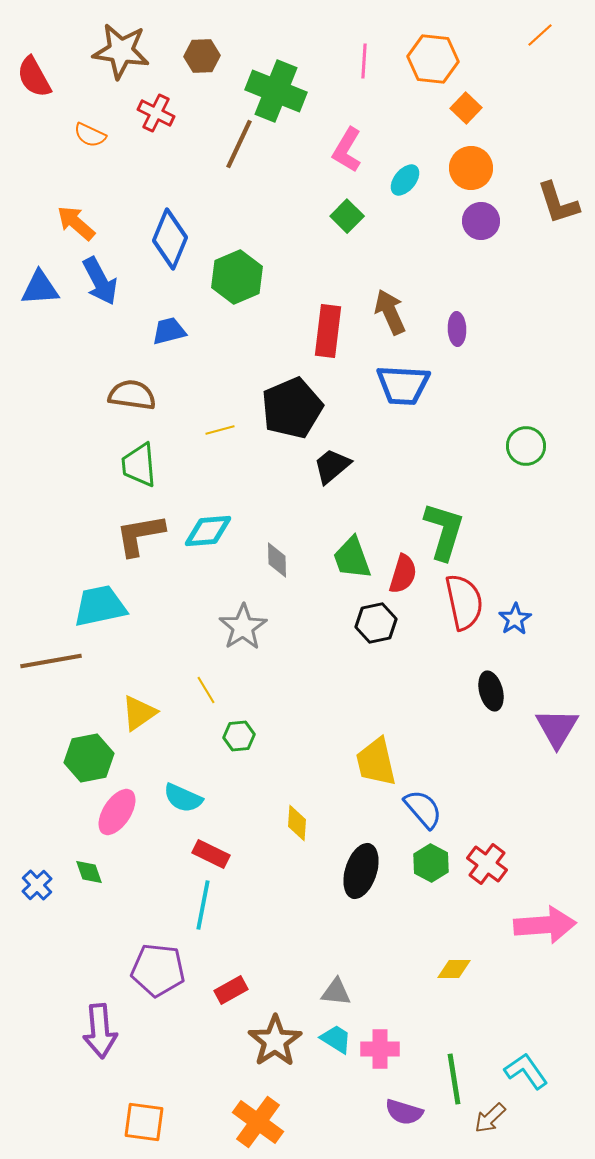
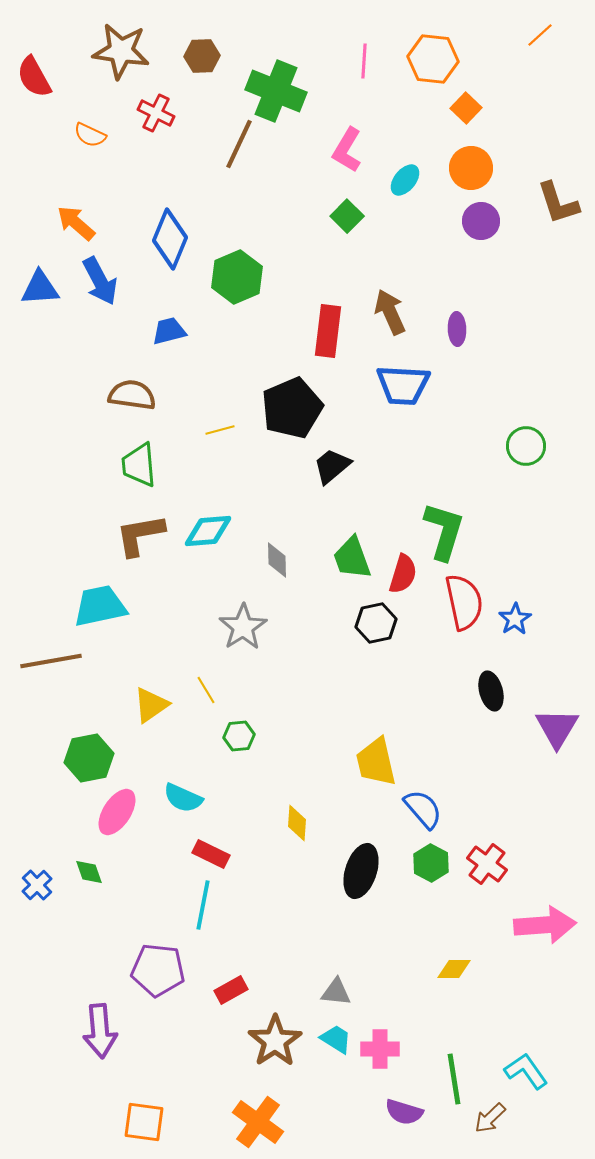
yellow triangle at (139, 713): moved 12 px right, 8 px up
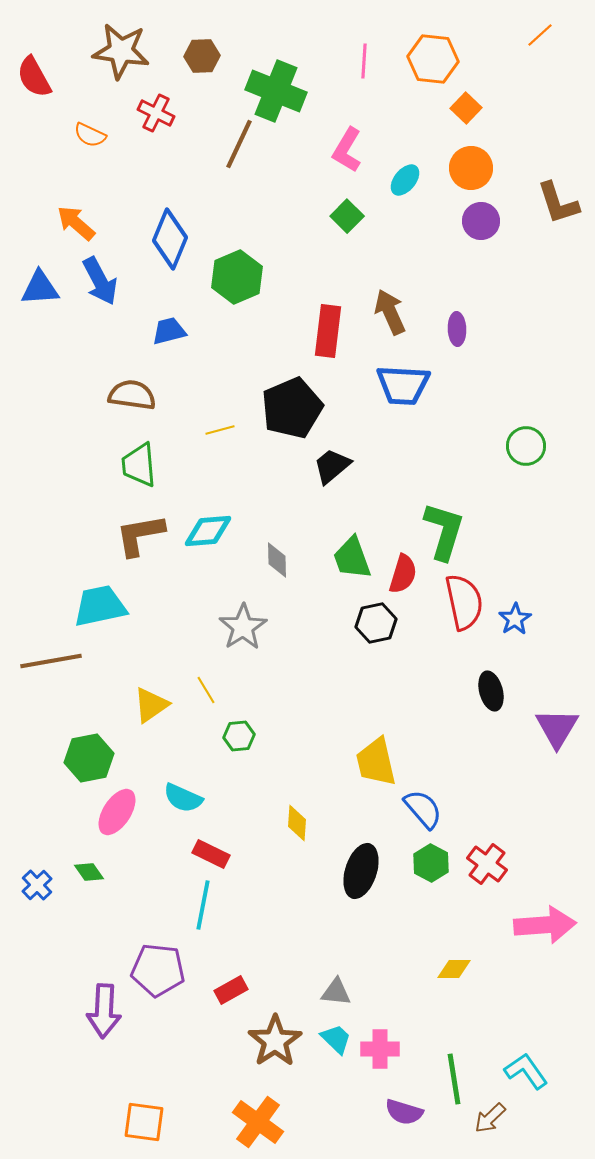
green diamond at (89, 872): rotated 16 degrees counterclockwise
purple arrow at (100, 1031): moved 4 px right, 20 px up; rotated 8 degrees clockwise
cyan trapezoid at (336, 1039): rotated 12 degrees clockwise
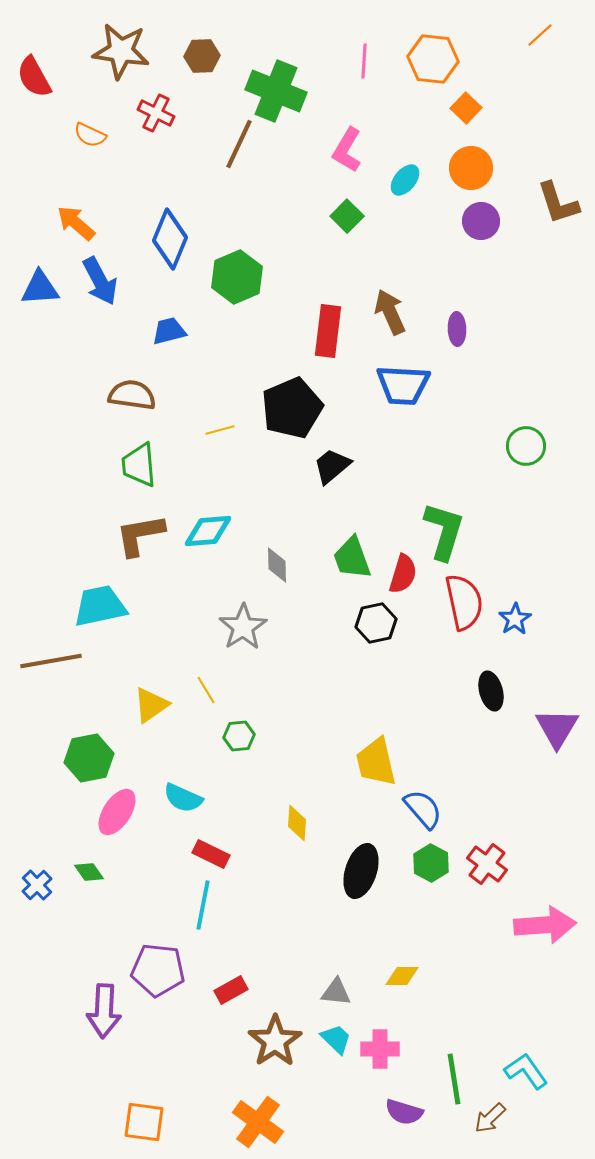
gray diamond at (277, 560): moved 5 px down
yellow diamond at (454, 969): moved 52 px left, 7 px down
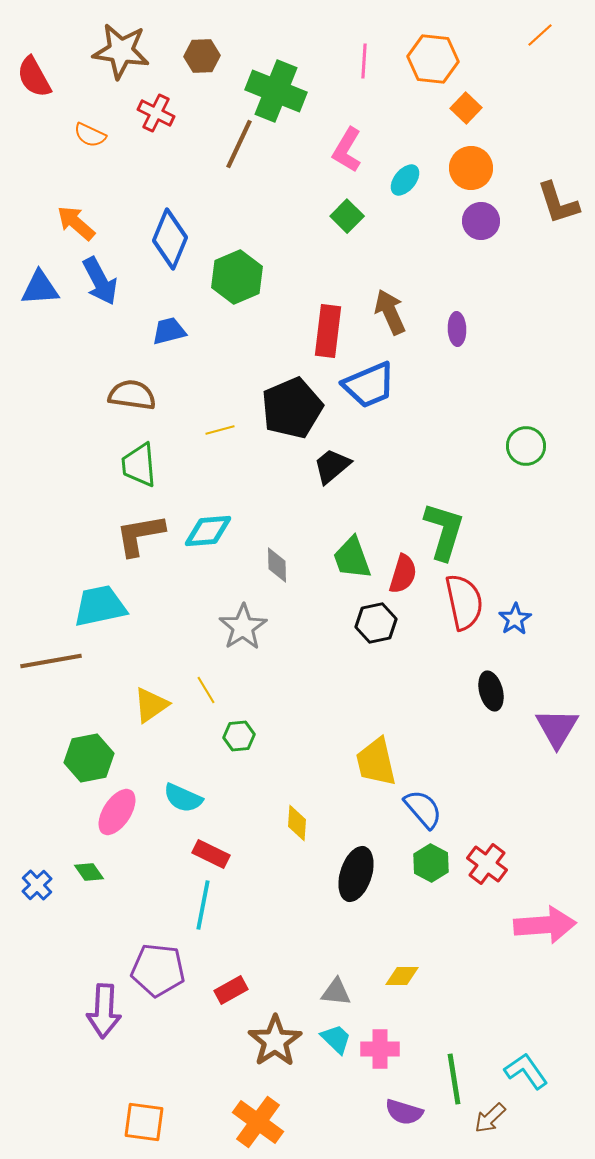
blue trapezoid at (403, 385): moved 34 px left; rotated 26 degrees counterclockwise
black ellipse at (361, 871): moved 5 px left, 3 px down
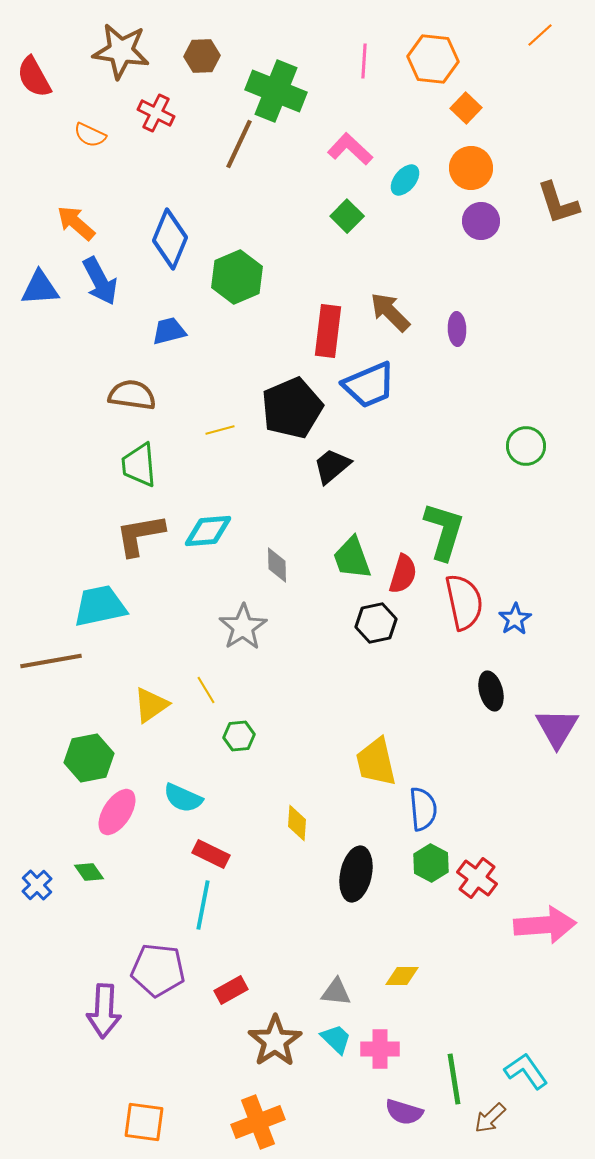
pink L-shape at (347, 150): moved 3 px right, 1 px up; rotated 102 degrees clockwise
brown arrow at (390, 312): rotated 21 degrees counterclockwise
blue semicircle at (423, 809): rotated 36 degrees clockwise
red cross at (487, 864): moved 10 px left, 14 px down
black ellipse at (356, 874): rotated 6 degrees counterclockwise
orange cross at (258, 1122): rotated 33 degrees clockwise
